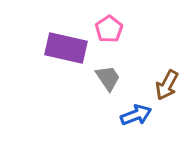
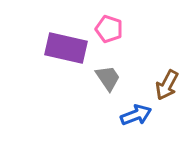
pink pentagon: rotated 20 degrees counterclockwise
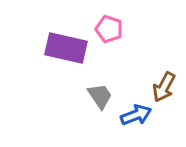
gray trapezoid: moved 8 px left, 18 px down
brown arrow: moved 3 px left, 2 px down
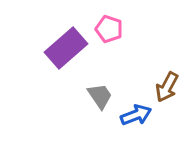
purple rectangle: rotated 54 degrees counterclockwise
brown arrow: moved 3 px right
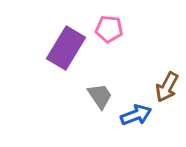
pink pentagon: rotated 12 degrees counterclockwise
purple rectangle: rotated 18 degrees counterclockwise
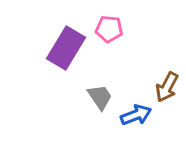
gray trapezoid: moved 1 px down
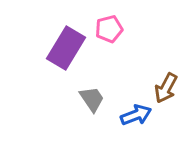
pink pentagon: rotated 20 degrees counterclockwise
brown arrow: moved 1 px left, 1 px down
gray trapezoid: moved 8 px left, 2 px down
